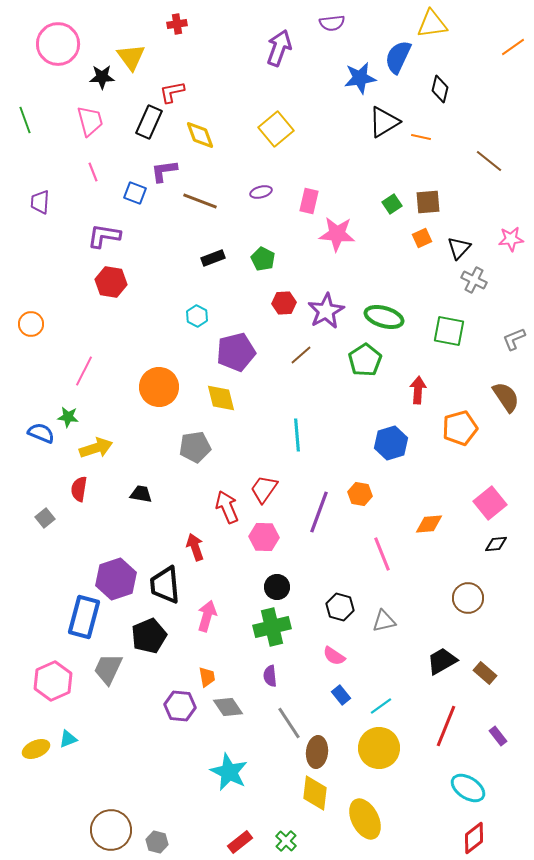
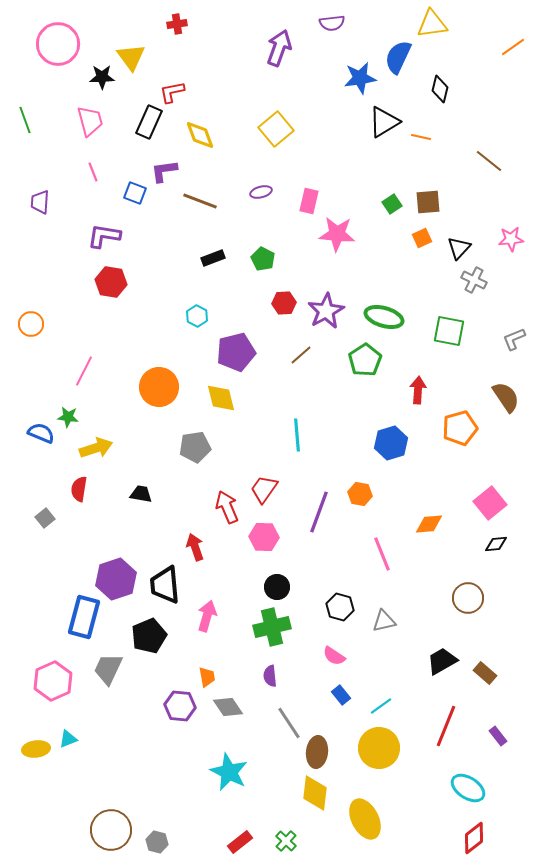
yellow ellipse at (36, 749): rotated 16 degrees clockwise
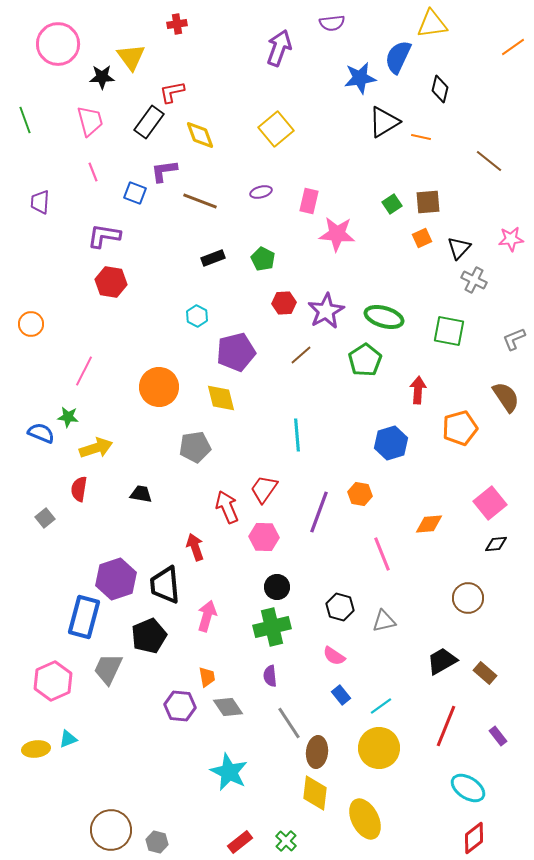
black rectangle at (149, 122): rotated 12 degrees clockwise
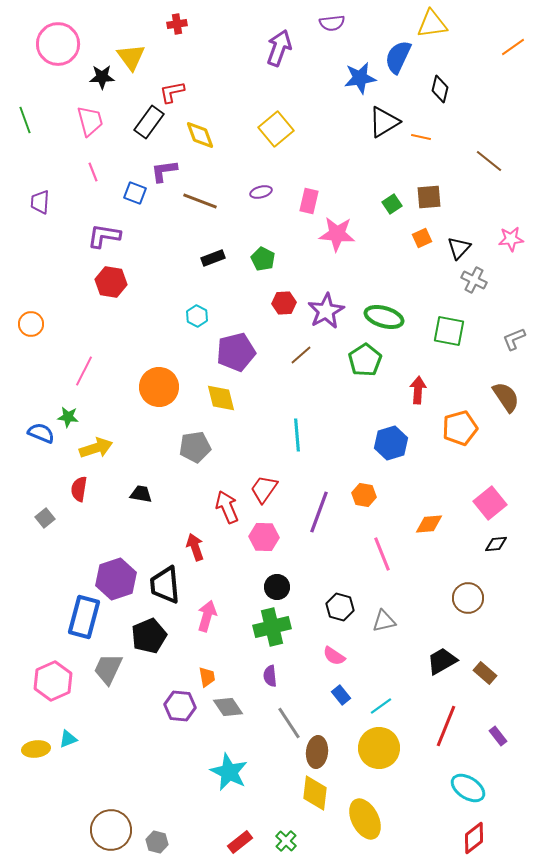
brown square at (428, 202): moved 1 px right, 5 px up
orange hexagon at (360, 494): moved 4 px right, 1 px down
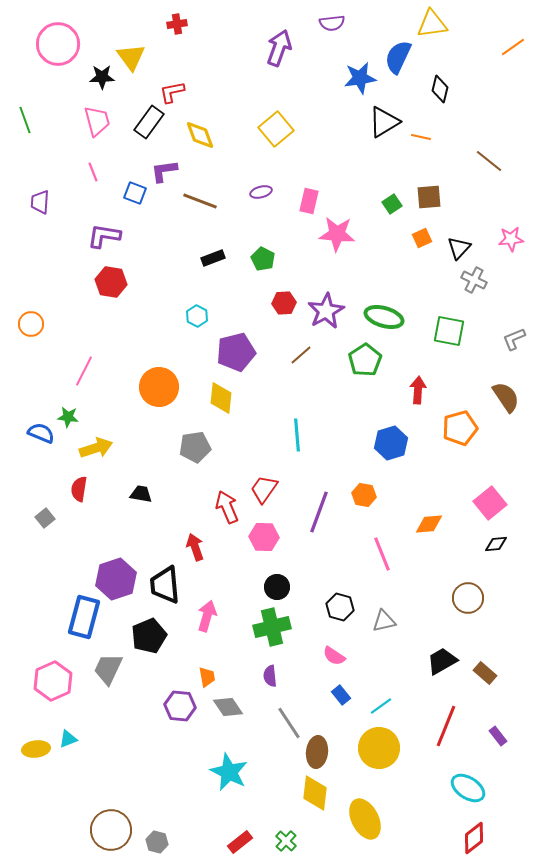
pink trapezoid at (90, 121): moved 7 px right
yellow diamond at (221, 398): rotated 20 degrees clockwise
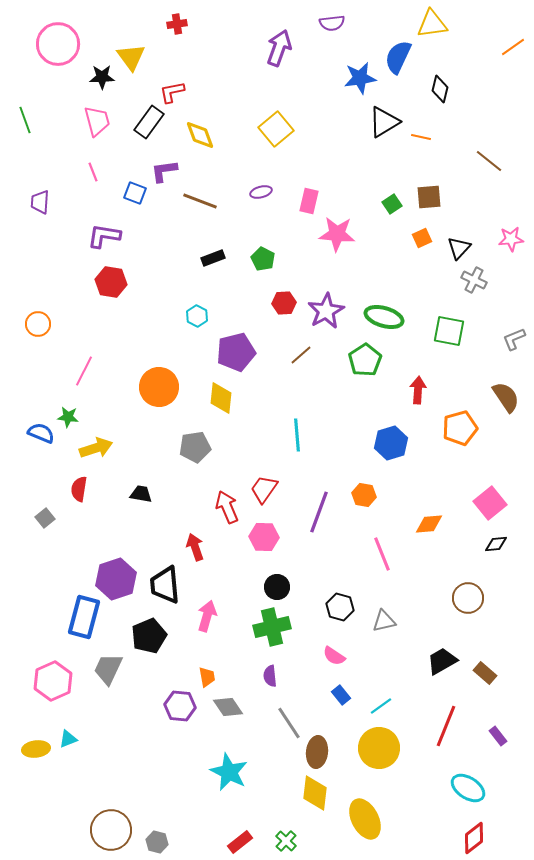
orange circle at (31, 324): moved 7 px right
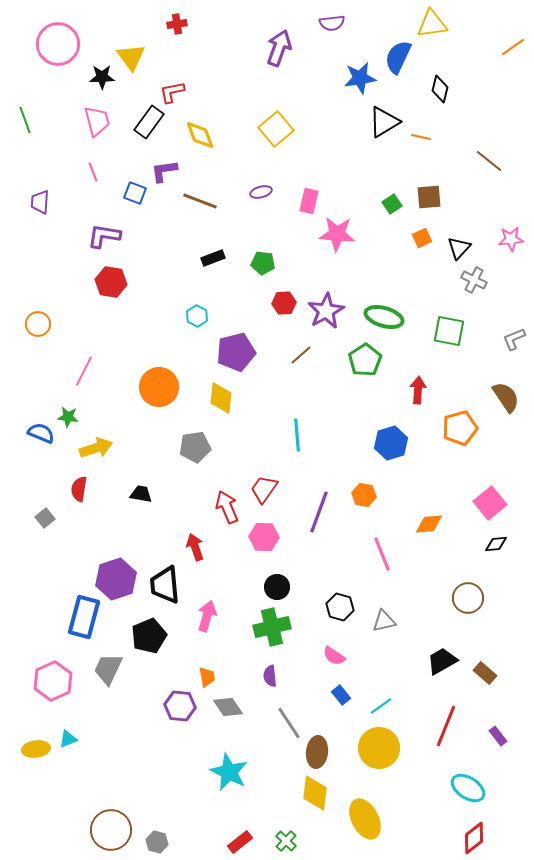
green pentagon at (263, 259): moved 4 px down; rotated 20 degrees counterclockwise
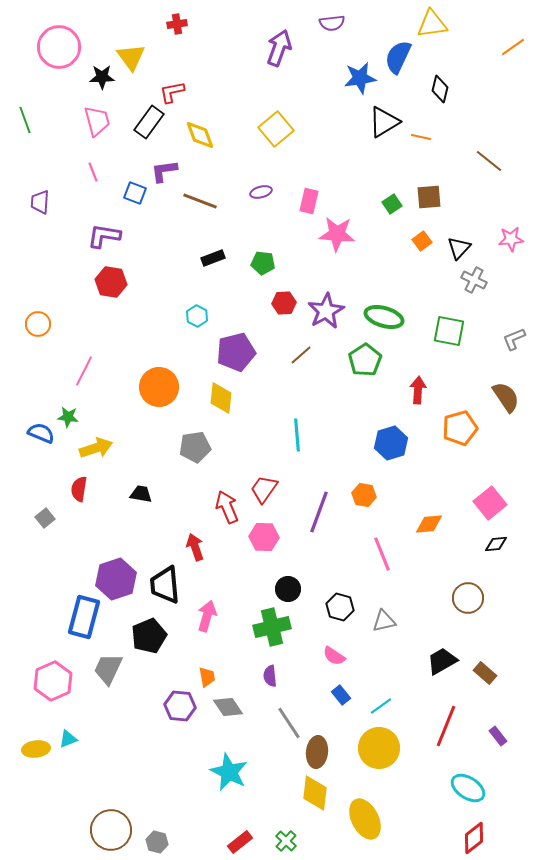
pink circle at (58, 44): moved 1 px right, 3 px down
orange square at (422, 238): moved 3 px down; rotated 12 degrees counterclockwise
black circle at (277, 587): moved 11 px right, 2 px down
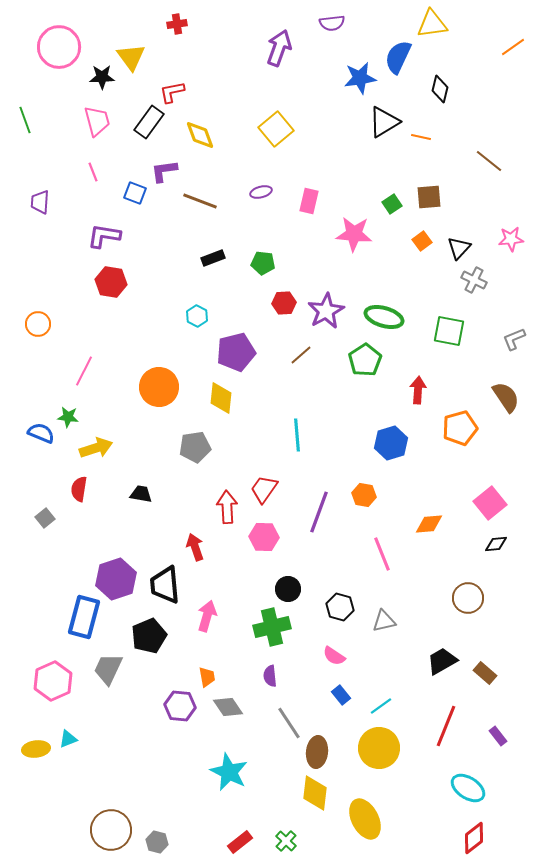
pink star at (337, 234): moved 17 px right
red arrow at (227, 507): rotated 20 degrees clockwise
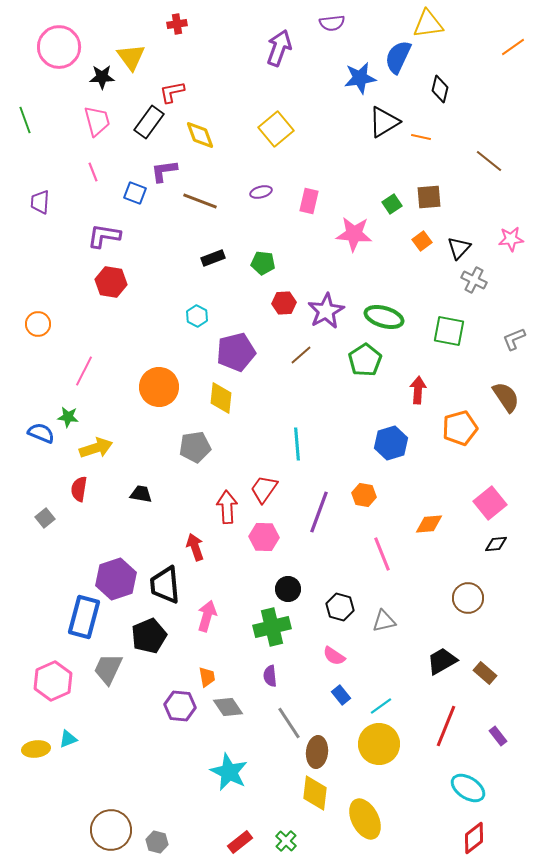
yellow triangle at (432, 24): moved 4 px left
cyan line at (297, 435): moved 9 px down
yellow circle at (379, 748): moved 4 px up
